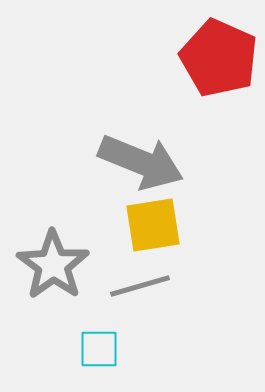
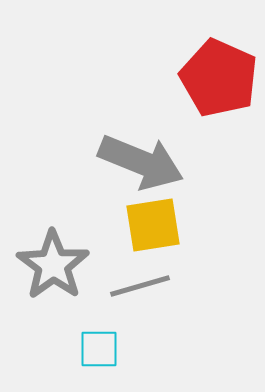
red pentagon: moved 20 px down
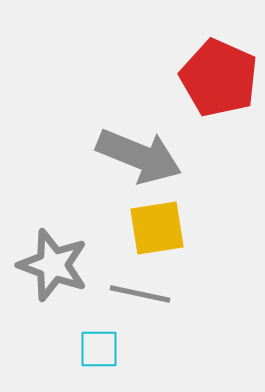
gray arrow: moved 2 px left, 6 px up
yellow square: moved 4 px right, 3 px down
gray star: rotated 16 degrees counterclockwise
gray line: moved 8 px down; rotated 28 degrees clockwise
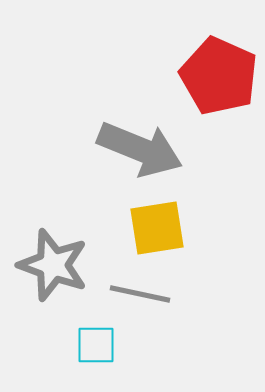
red pentagon: moved 2 px up
gray arrow: moved 1 px right, 7 px up
cyan square: moved 3 px left, 4 px up
